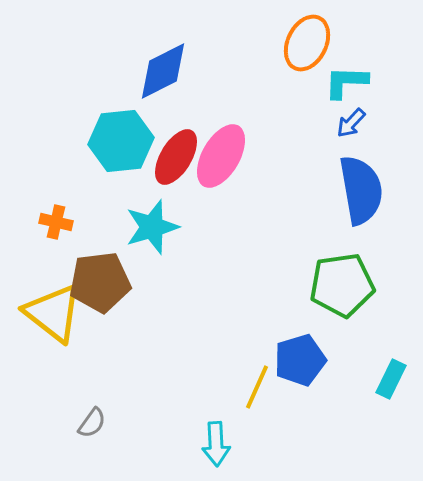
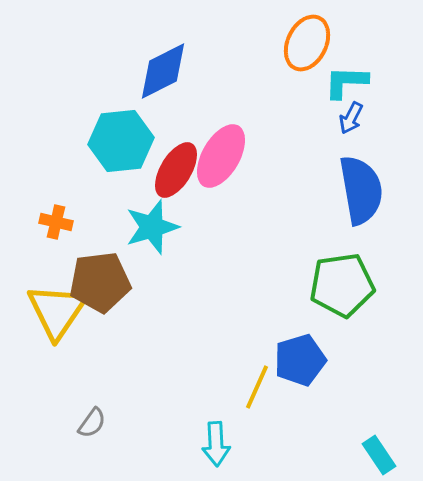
blue arrow: moved 5 px up; rotated 16 degrees counterclockwise
red ellipse: moved 13 px down
yellow triangle: moved 4 px right, 2 px up; rotated 26 degrees clockwise
cyan rectangle: moved 12 px left, 76 px down; rotated 60 degrees counterclockwise
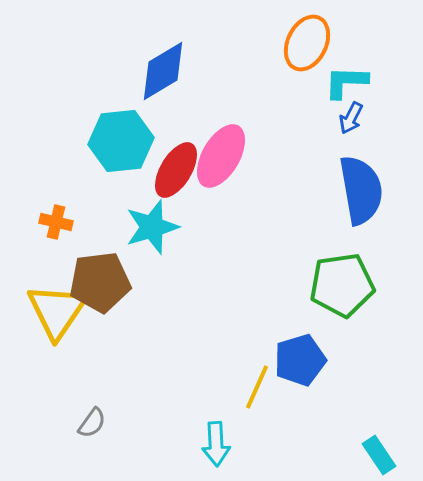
blue diamond: rotated 4 degrees counterclockwise
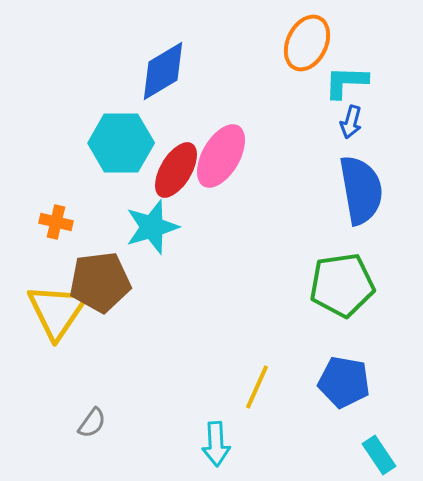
blue arrow: moved 4 px down; rotated 12 degrees counterclockwise
cyan hexagon: moved 2 px down; rotated 6 degrees clockwise
blue pentagon: moved 44 px right, 22 px down; rotated 27 degrees clockwise
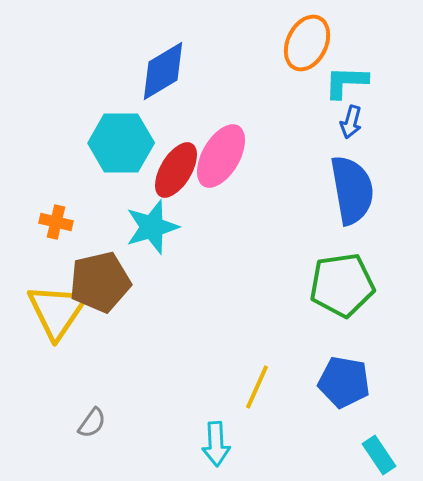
blue semicircle: moved 9 px left
brown pentagon: rotated 6 degrees counterclockwise
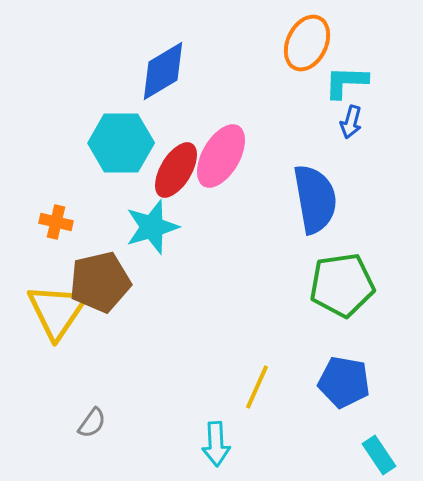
blue semicircle: moved 37 px left, 9 px down
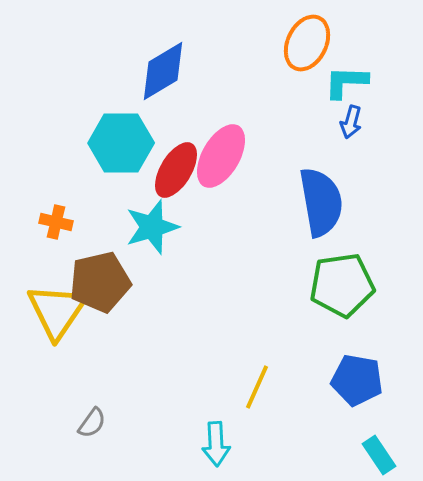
blue semicircle: moved 6 px right, 3 px down
blue pentagon: moved 13 px right, 2 px up
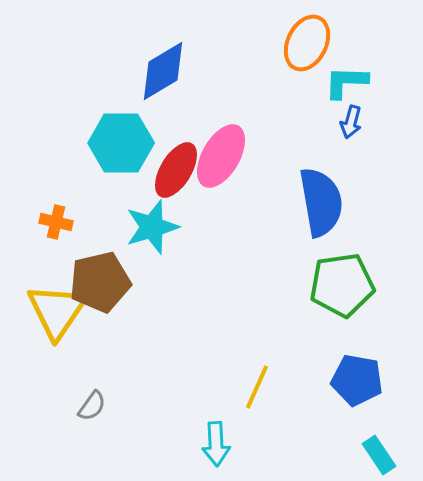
gray semicircle: moved 17 px up
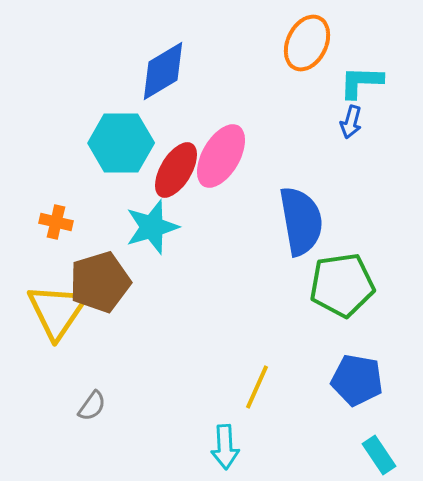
cyan L-shape: moved 15 px right
blue semicircle: moved 20 px left, 19 px down
brown pentagon: rotated 4 degrees counterclockwise
cyan arrow: moved 9 px right, 3 px down
